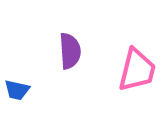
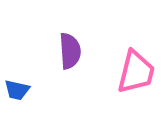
pink trapezoid: moved 1 px left, 2 px down
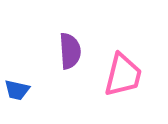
pink trapezoid: moved 13 px left, 3 px down
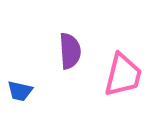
blue trapezoid: moved 3 px right, 1 px down
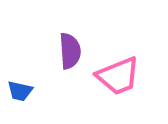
pink trapezoid: moved 5 px left, 1 px down; rotated 54 degrees clockwise
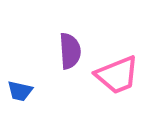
pink trapezoid: moved 1 px left, 1 px up
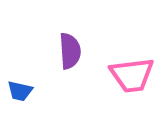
pink trapezoid: moved 15 px right; rotated 15 degrees clockwise
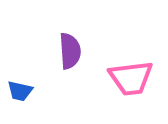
pink trapezoid: moved 1 px left, 3 px down
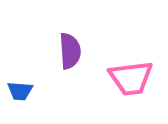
blue trapezoid: rotated 8 degrees counterclockwise
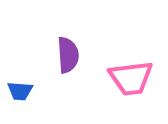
purple semicircle: moved 2 px left, 4 px down
